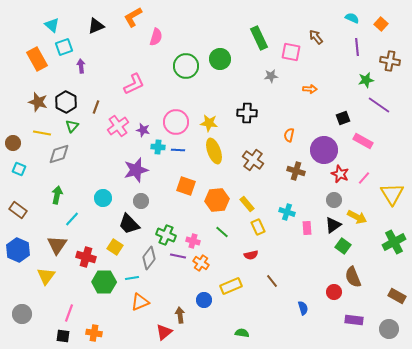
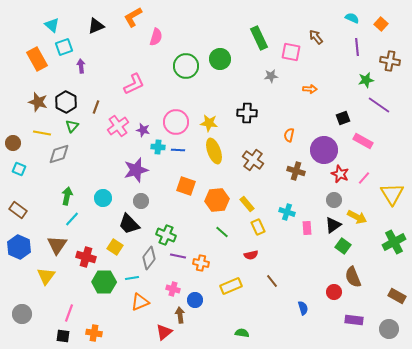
green arrow at (57, 195): moved 10 px right, 1 px down
pink cross at (193, 241): moved 20 px left, 48 px down
blue hexagon at (18, 250): moved 1 px right, 3 px up
orange cross at (201, 263): rotated 21 degrees counterclockwise
blue circle at (204, 300): moved 9 px left
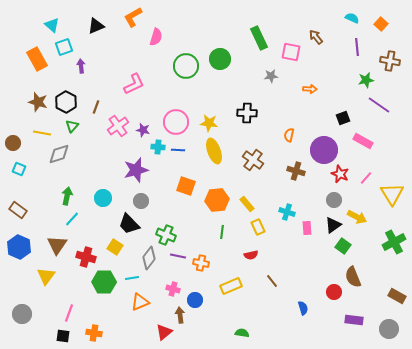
pink line at (364, 178): moved 2 px right
green line at (222, 232): rotated 56 degrees clockwise
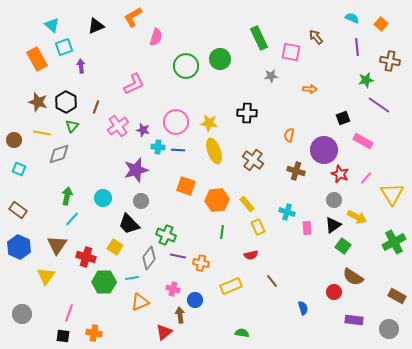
brown circle at (13, 143): moved 1 px right, 3 px up
brown semicircle at (353, 277): rotated 35 degrees counterclockwise
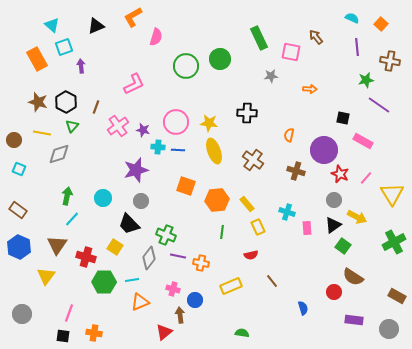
black square at (343, 118): rotated 32 degrees clockwise
cyan line at (132, 278): moved 2 px down
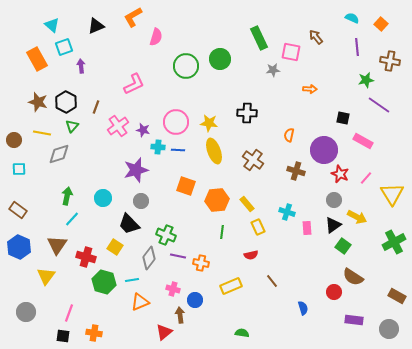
gray star at (271, 76): moved 2 px right, 6 px up
cyan square at (19, 169): rotated 24 degrees counterclockwise
green hexagon at (104, 282): rotated 15 degrees clockwise
gray circle at (22, 314): moved 4 px right, 2 px up
